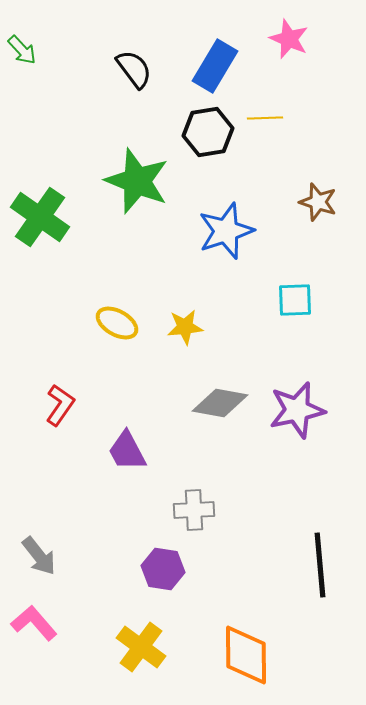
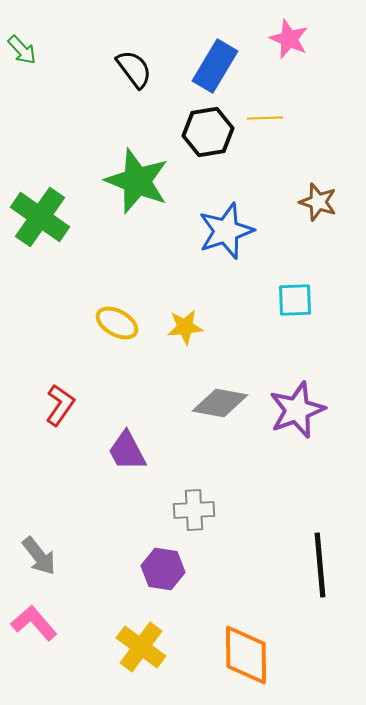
purple star: rotated 8 degrees counterclockwise
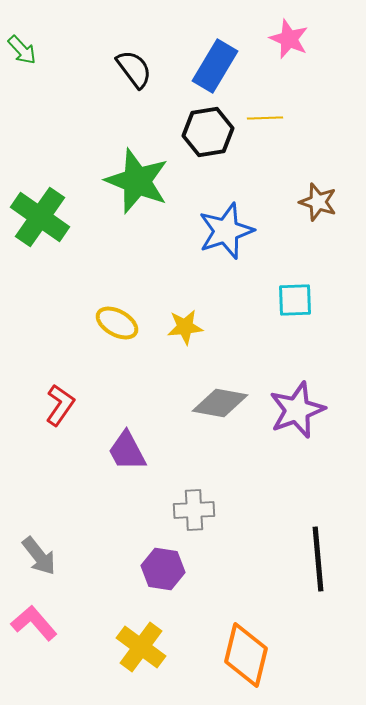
black line: moved 2 px left, 6 px up
orange diamond: rotated 14 degrees clockwise
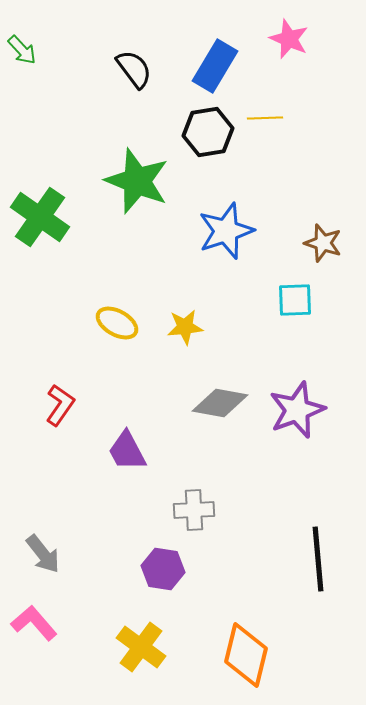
brown star: moved 5 px right, 41 px down
gray arrow: moved 4 px right, 2 px up
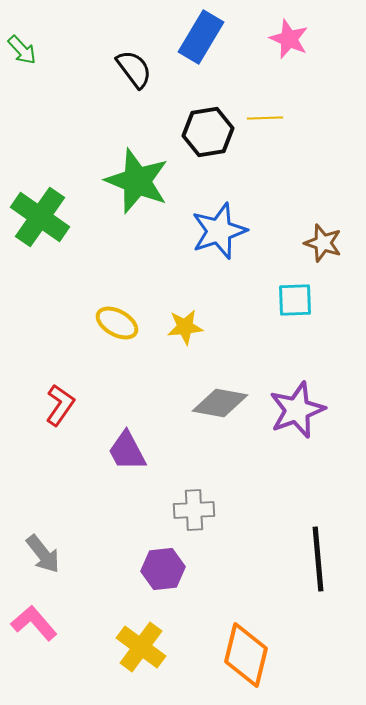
blue rectangle: moved 14 px left, 29 px up
blue star: moved 7 px left
purple hexagon: rotated 15 degrees counterclockwise
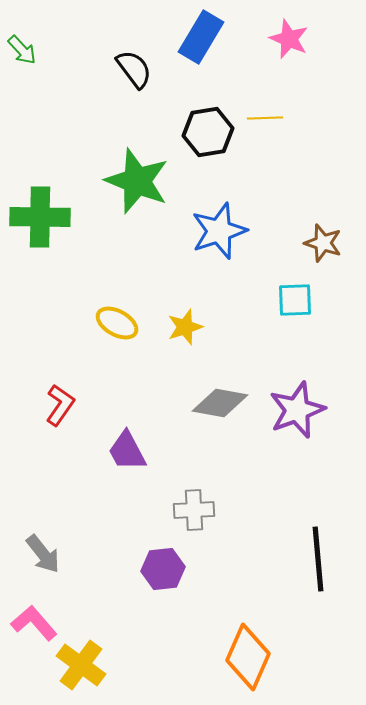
green cross: rotated 34 degrees counterclockwise
yellow star: rotated 12 degrees counterclockwise
yellow cross: moved 60 px left, 18 px down
orange diamond: moved 2 px right, 2 px down; rotated 10 degrees clockwise
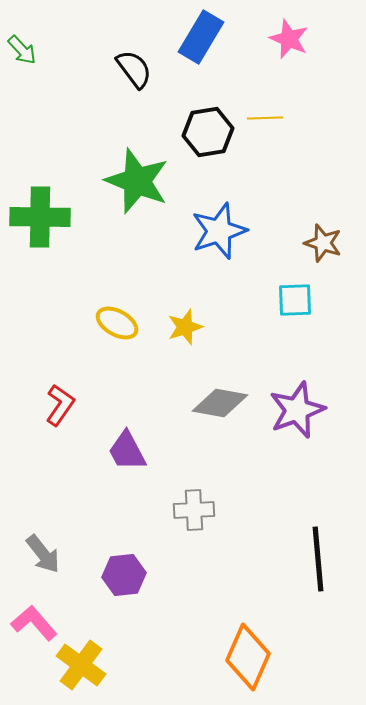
purple hexagon: moved 39 px left, 6 px down
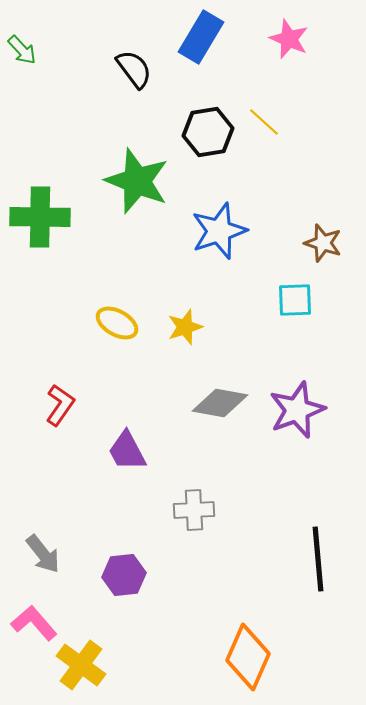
yellow line: moved 1 px left, 4 px down; rotated 44 degrees clockwise
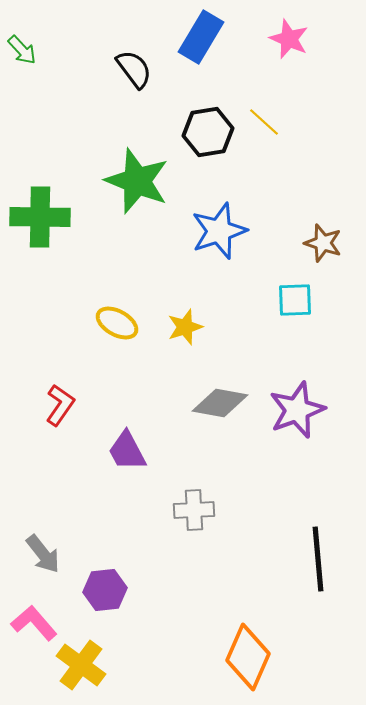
purple hexagon: moved 19 px left, 15 px down
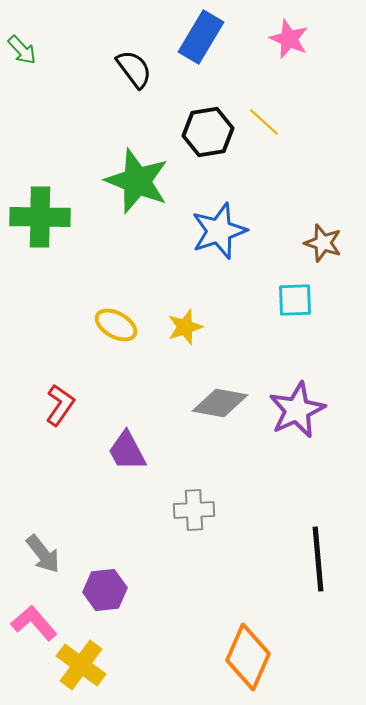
yellow ellipse: moved 1 px left, 2 px down
purple star: rotated 4 degrees counterclockwise
